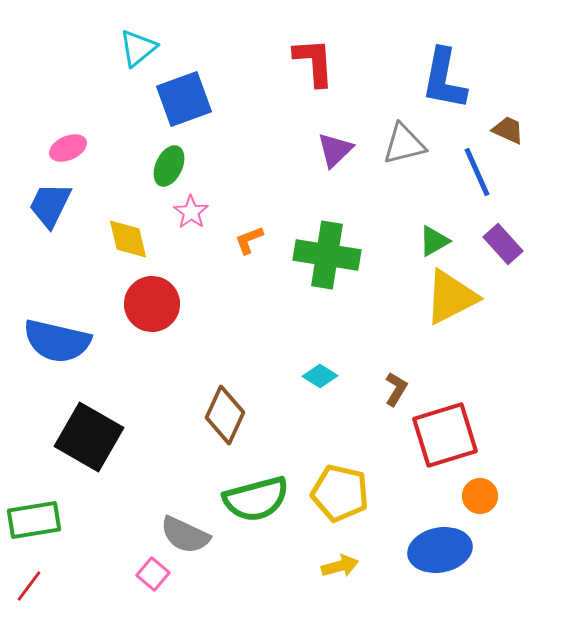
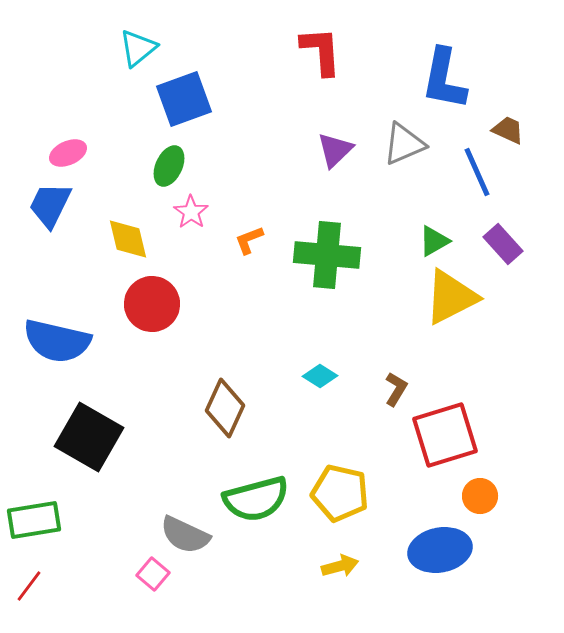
red L-shape: moved 7 px right, 11 px up
gray triangle: rotated 9 degrees counterclockwise
pink ellipse: moved 5 px down
green cross: rotated 4 degrees counterclockwise
brown diamond: moved 7 px up
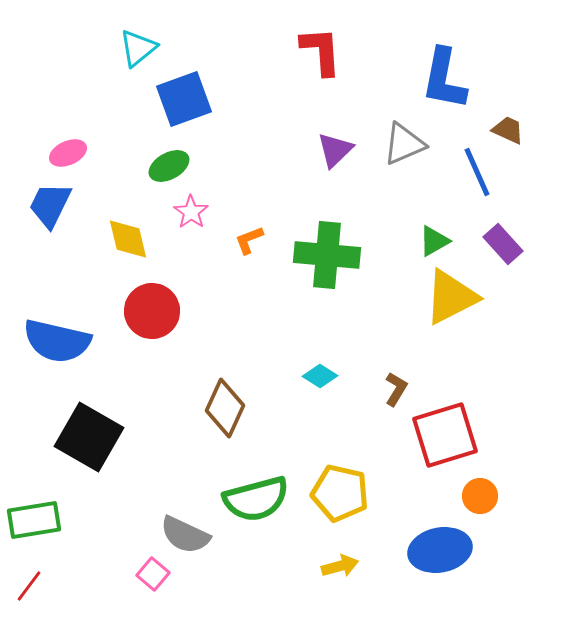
green ellipse: rotated 36 degrees clockwise
red circle: moved 7 px down
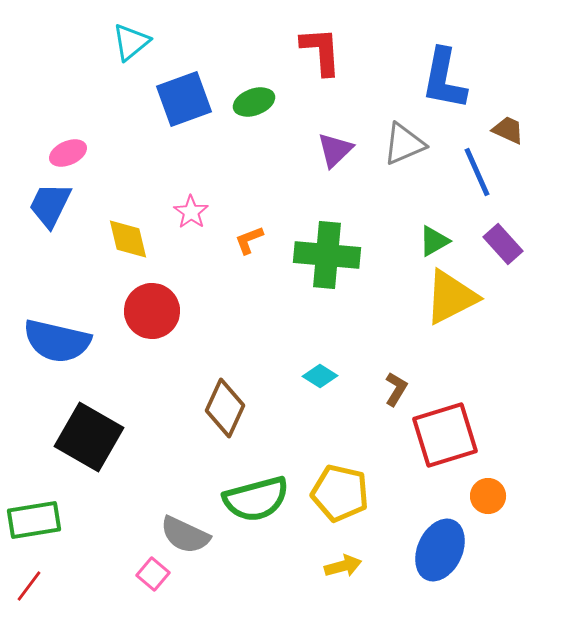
cyan triangle: moved 7 px left, 6 px up
green ellipse: moved 85 px right, 64 px up; rotated 9 degrees clockwise
orange circle: moved 8 px right
blue ellipse: rotated 54 degrees counterclockwise
yellow arrow: moved 3 px right
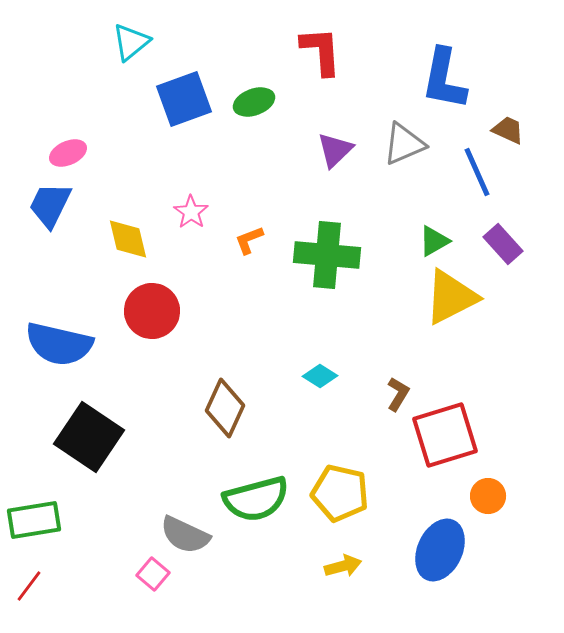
blue semicircle: moved 2 px right, 3 px down
brown L-shape: moved 2 px right, 5 px down
black square: rotated 4 degrees clockwise
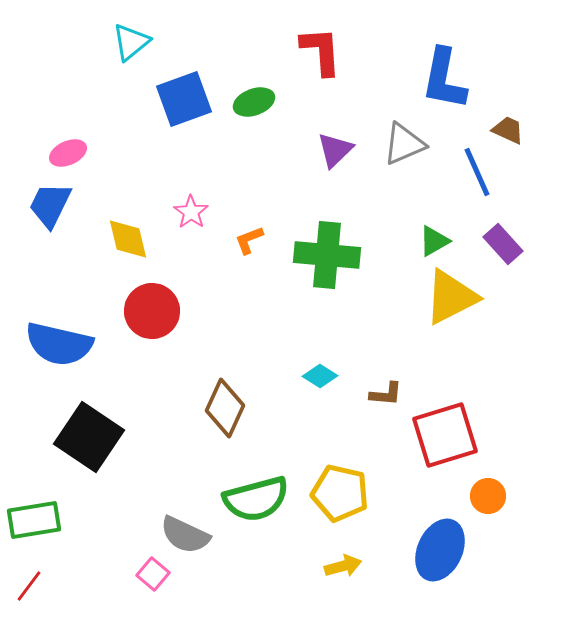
brown L-shape: moved 12 px left; rotated 64 degrees clockwise
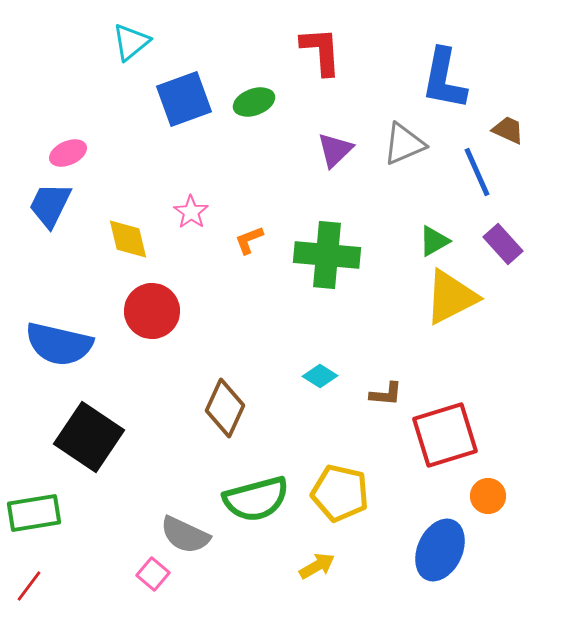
green rectangle: moved 7 px up
yellow arrow: moved 26 px left; rotated 15 degrees counterclockwise
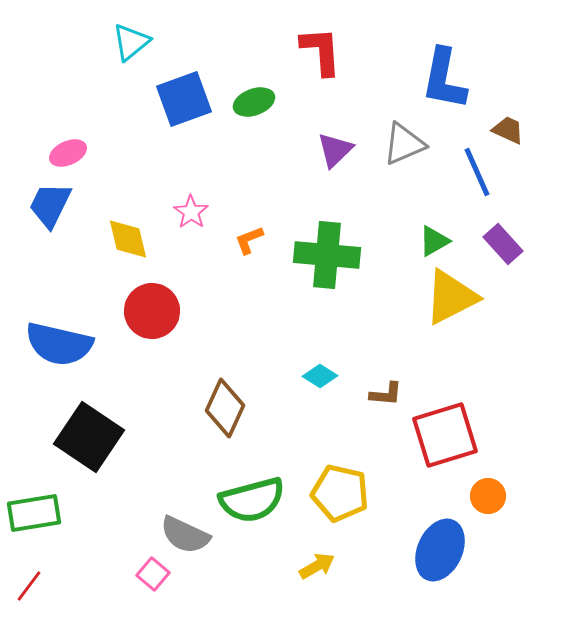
green semicircle: moved 4 px left, 1 px down
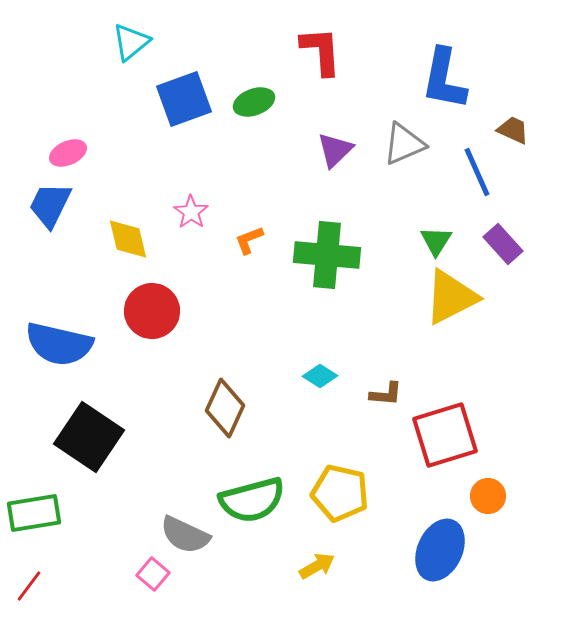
brown trapezoid: moved 5 px right
green triangle: moved 2 px right; rotated 28 degrees counterclockwise
